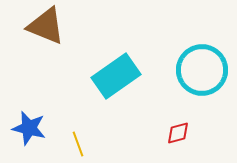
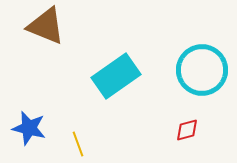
red diamond: moved 9 px right, 3 px up
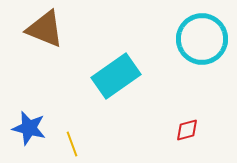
brown triangle: moved 1 px left, 3 px down
cyan circle: moved 31 px up
yellow line: moved 6 px left
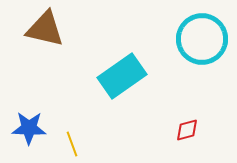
brown triangle: rotated 9 degrees counterclockwise
cyan rectangle: moved 6 px right
blue star: rotated 12 degrees counterclockwise
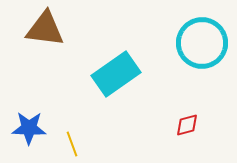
brown triangle: rotated 6 degrees counterclockwise
cyan circle: moved 4 px down
cyan rectangle: moved 6 px left, 2 px up
red diamond: moved 5 px up
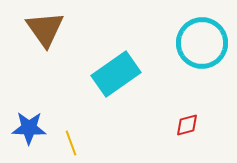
brown triangle: rotated 48 degrees clockwise
yellow line: moved 1 px left, 1 px up
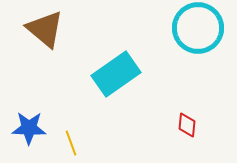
brown triangle: rotated 15 degrees counterclockwise
cyan circle: moved 4 px left, 15 px up
red diamond: rotated 70 degrees counterclockwise
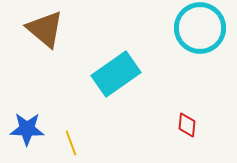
cyan circle: moved 2 px right
blue star: moved 2 px left, 1 px down
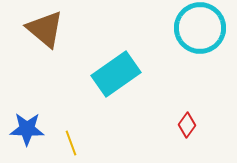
red diamond: rotated 30 degrees clockwise
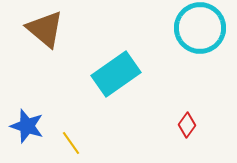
blue star: moved 3 px up; rotated 16 degrees clockwise
yellow line: rotated 15 degrees counterclockwise
